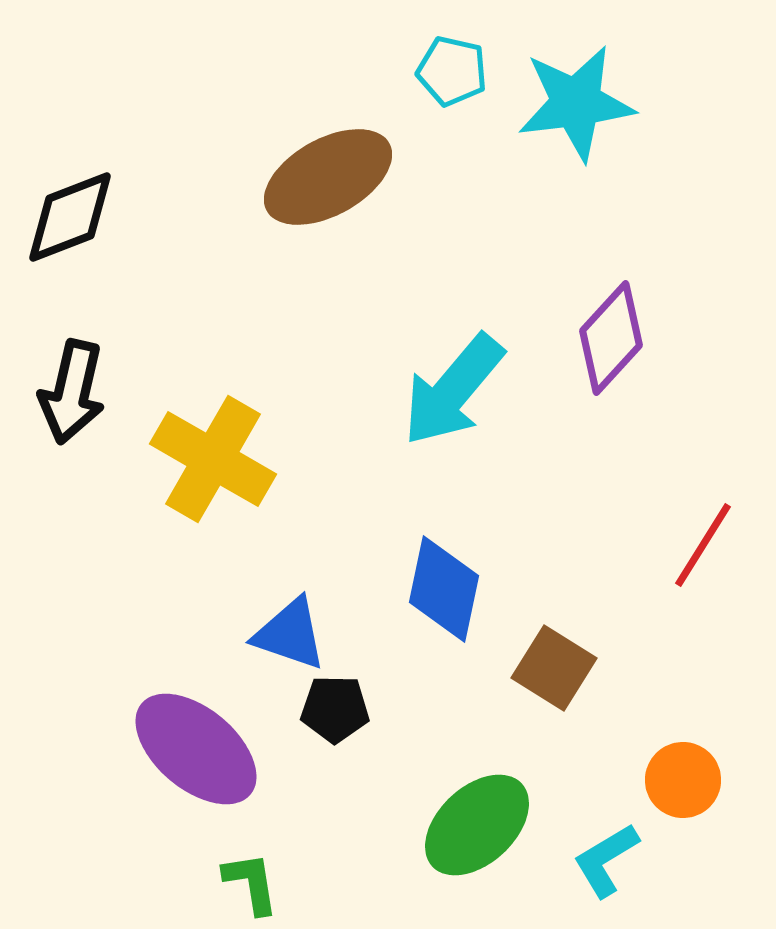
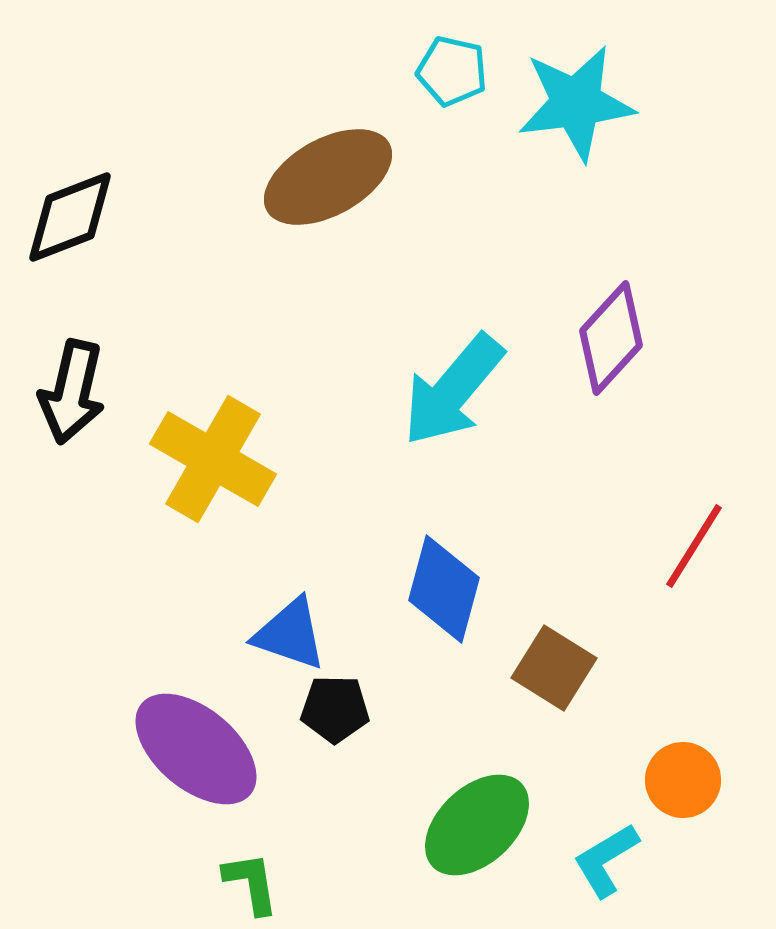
red line: moved 9 px left, 1 px down
blue diamond: rotated 3 degrees clockwise
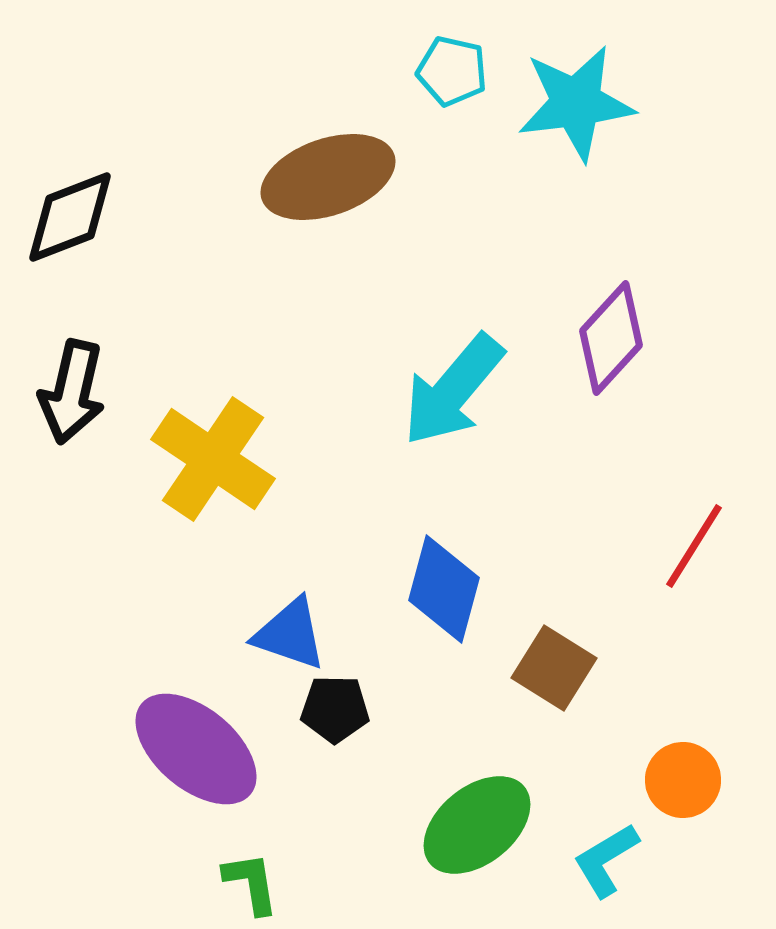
brown ellipse: rotated 10 degrees clockwise
yellow cross: rotated 4 degrees clockwise
green ellipse: rotated 4 degrees clockwise
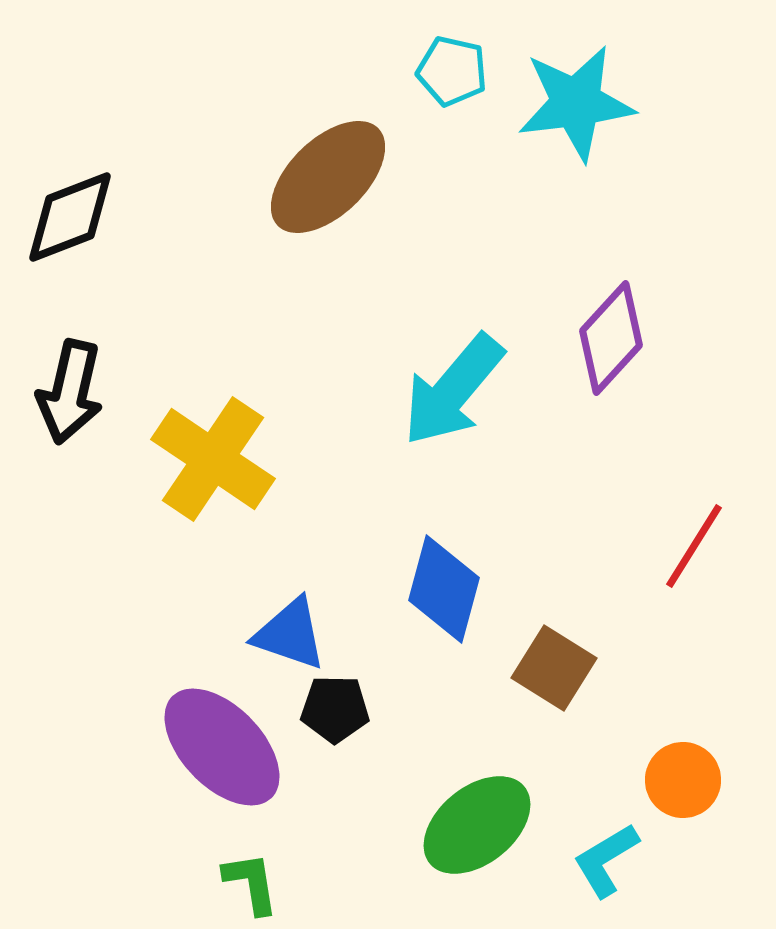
brown ellipse: rotated 25 degrees counterclockwise
black arrow: moved 2 px left
purple ellipse: moved 26 px right, 2 px up; rotated 6 degrees clockwise
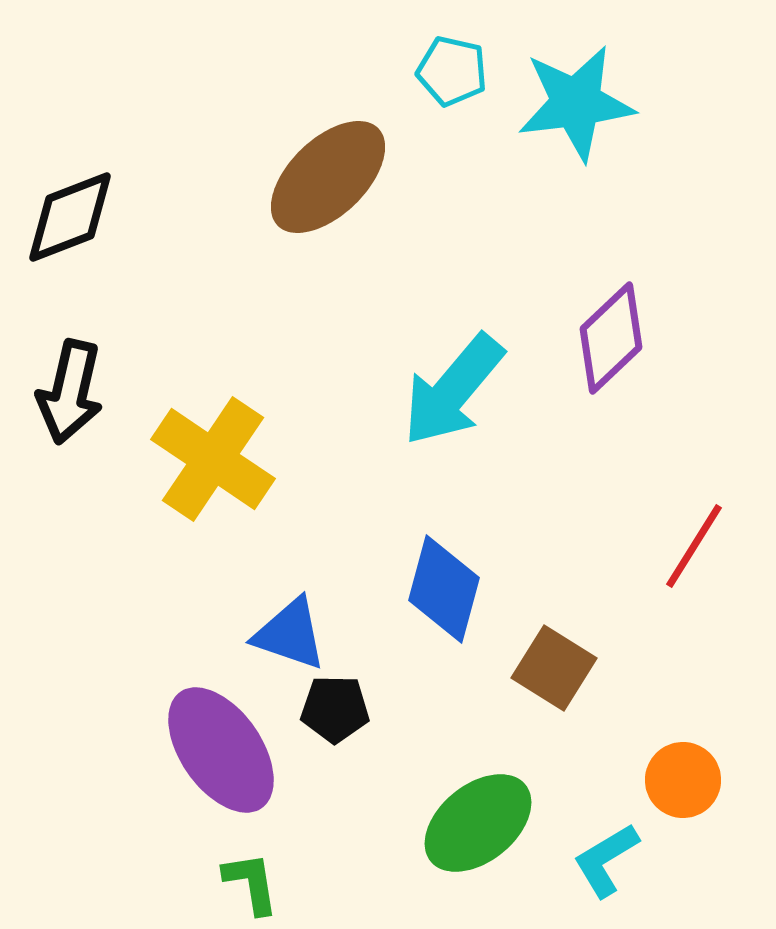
purple diamond: rotated 4 degrees clockwise
purple ellipse: moved 1 px left, 3 px down; rotated 9 degrees clockwise
green ellipse: moved 1 px right, 2 px up
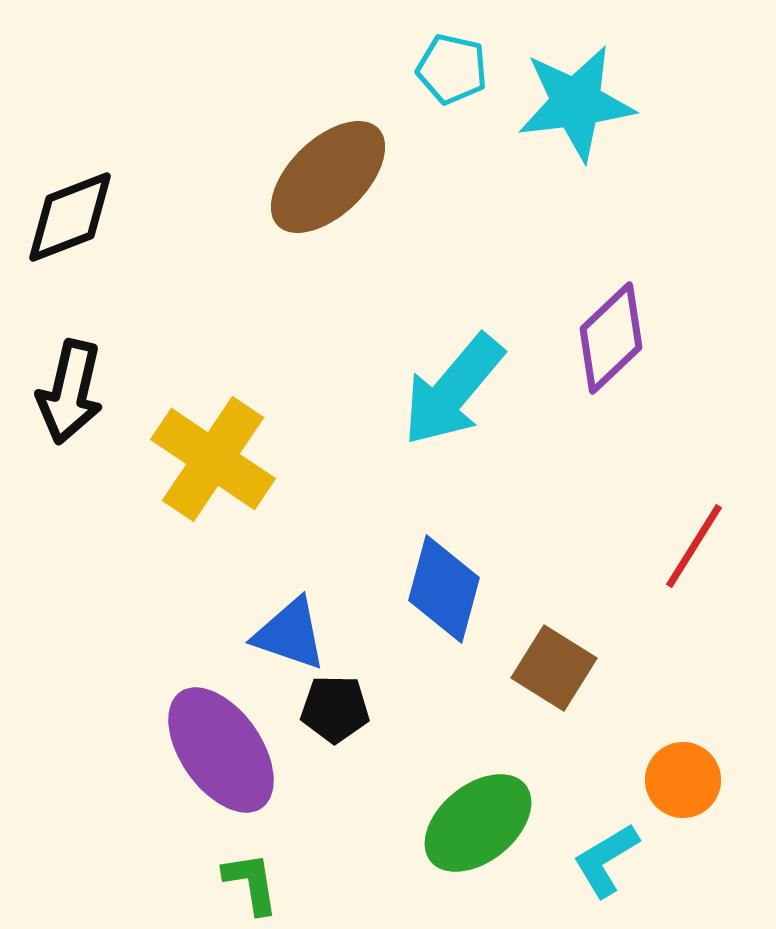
cyan pentagon: moved 2 px up
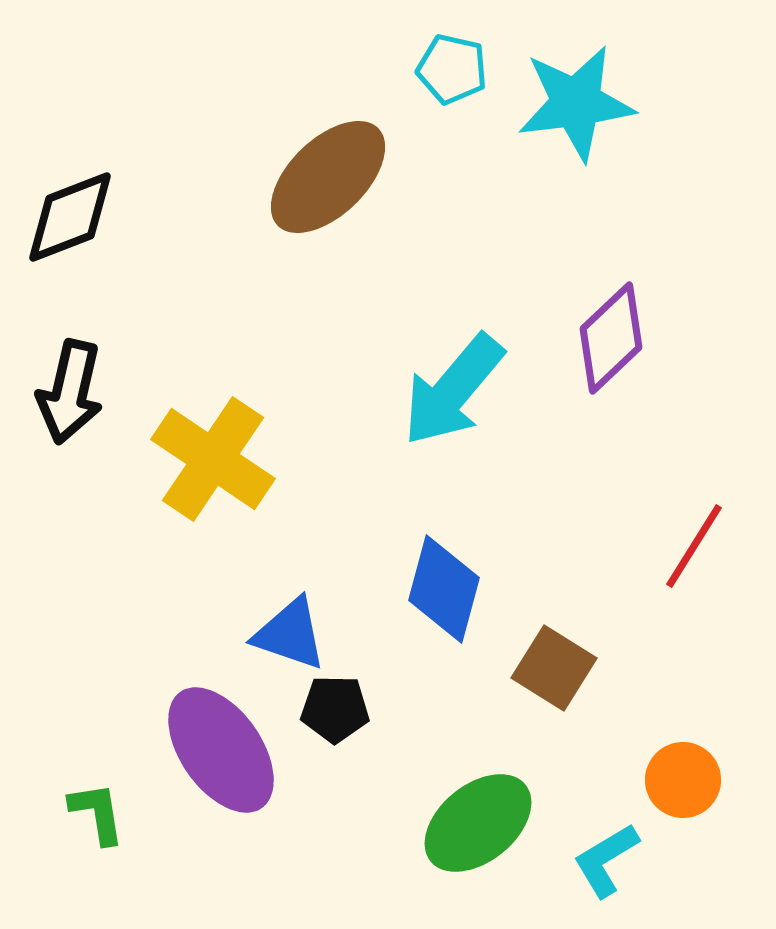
green L-shape: moved 154 px left, 70 px up
